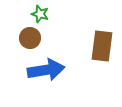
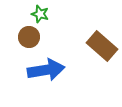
brown circle: moved 1 px left, 1 px up
brown rectangle: rotated 56 degrees counterclockwise
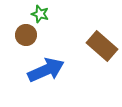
brown circle: moved 3 px left, 2 px up
blue arrow: rotated 15 degrees counterclockwise
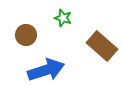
green star: moved 23 px right, 4 px down
blue arrow: rotated 6 degrees clockwise
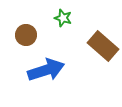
brown rectangle: moved 1 px right
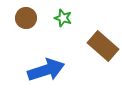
brown circle: moved 17 px up
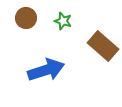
green star: moved 3 px down
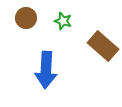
blue arrow: rotated 111 degrees clockwise
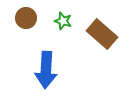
brown rectangle: moved 1 px left, 12 px up
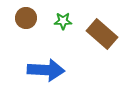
green star: rotated 18 degrees counterclockwise
blue arrow: rotated 90 degrees counterclockwise
